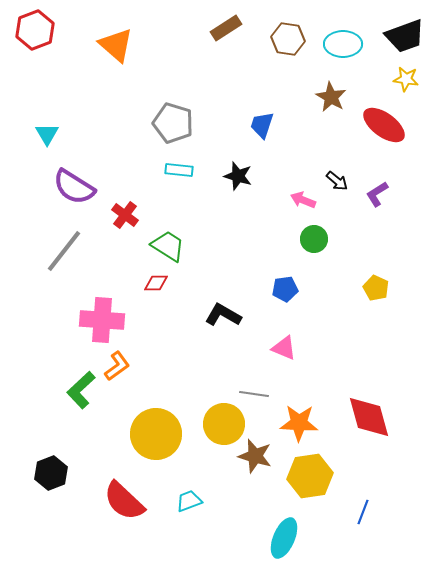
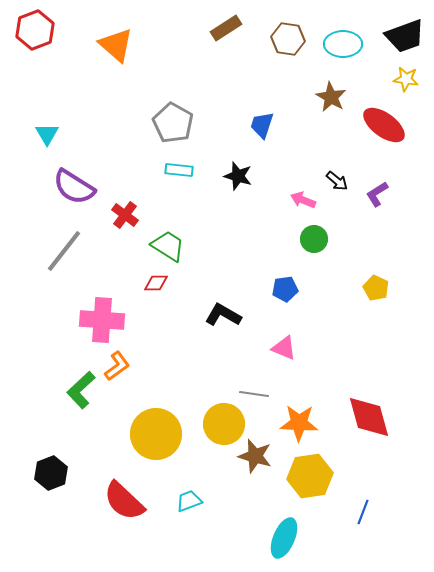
gray pentagon at (173, 123): rotated 12 degrees clockwise
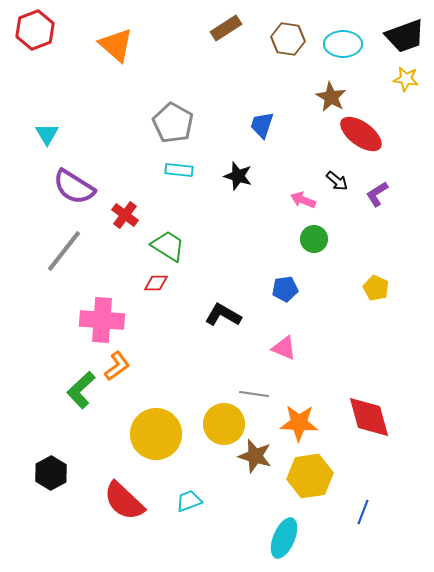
red ellipse at (384, 125): moved 23 px left, 9 px down
black hexagon at (51, 473): rotated 8 degrees counterclockwise
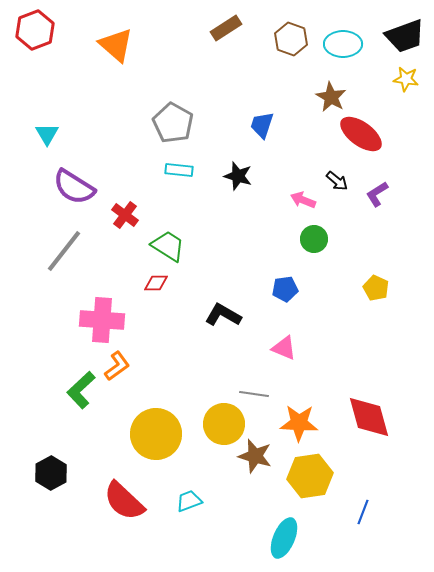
brown hexagon at (288, 39): moved 3 px right; rotated 12 degrees clockwise
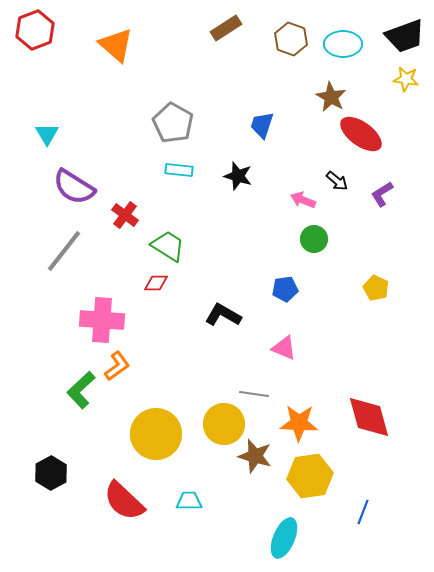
purple L-shape at (377, 194): moved 5 px right
cyan trapezoid at (189, 501): rotated 20 degrees clockwise
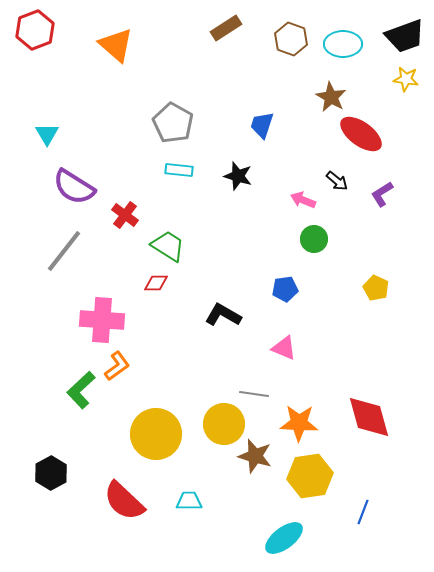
cyan ellipse at (284, 538): rotated 30 degrees clockwise
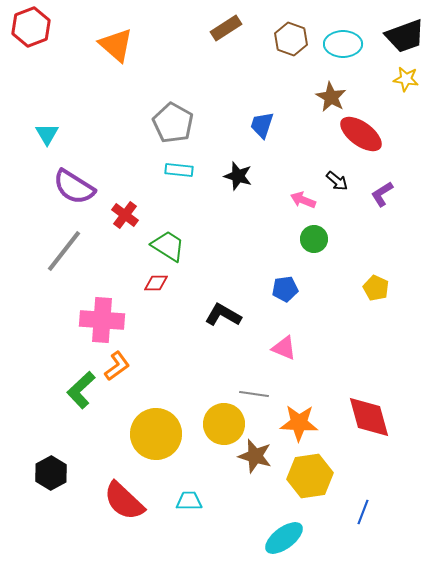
red hexagon at (35, 30): moved 4 px left, 3 px up
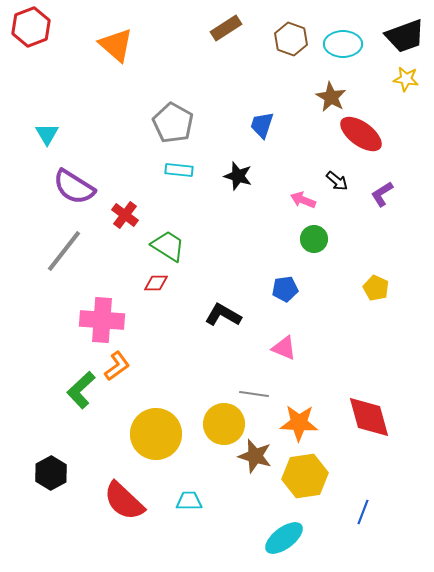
yellow hexagon at (310, 476): moved 5 px left
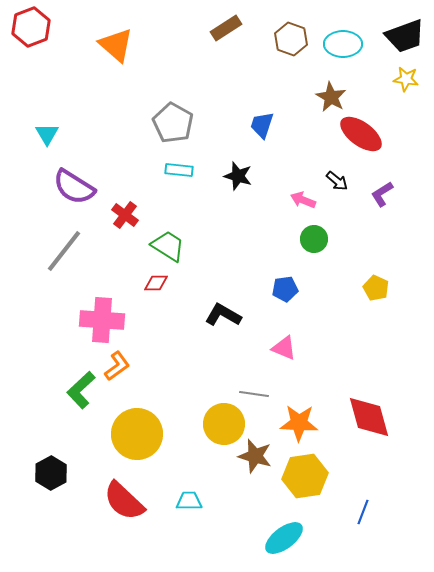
yellow circle at (156, 434): moved 19 px left
